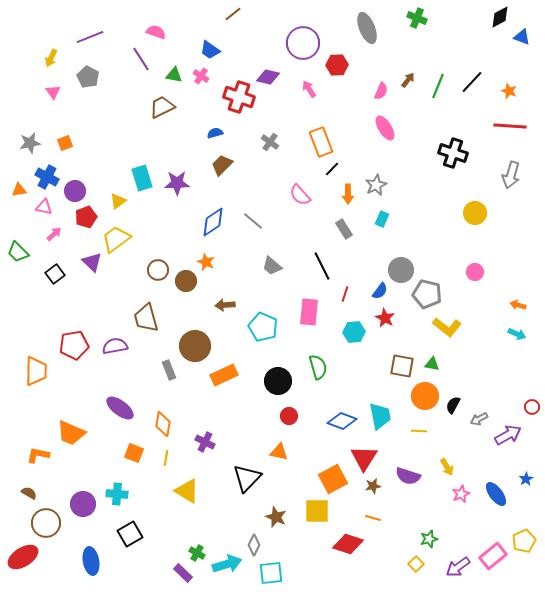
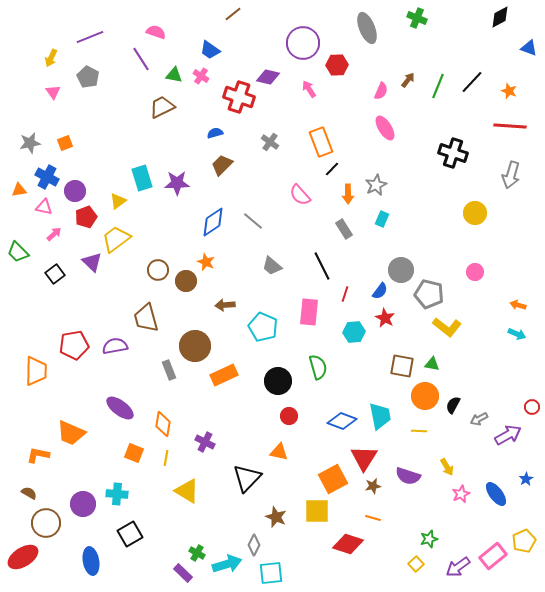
blue triangle at (522, 37): moved 7 px right, 11 px down
gray pentagon at (427, 294): moved 2 px right
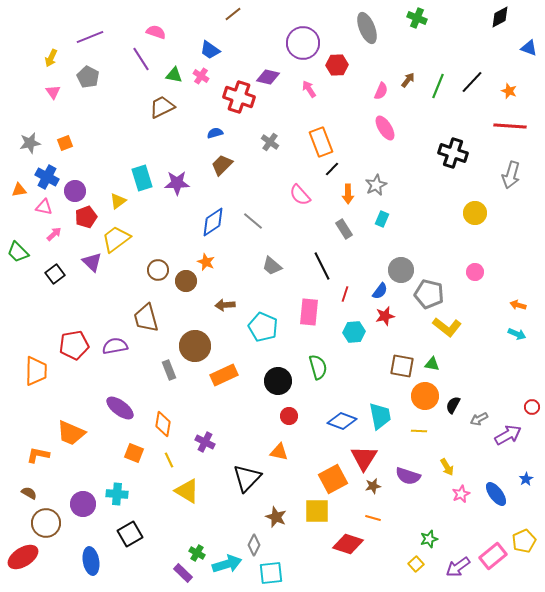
red star at (385, 318): moved 2 px up; rotated 30 degrees clockwise
yellow line at (166, 458): moved 3 px right, 2 px down; rotated 35 degrees counterclockwise
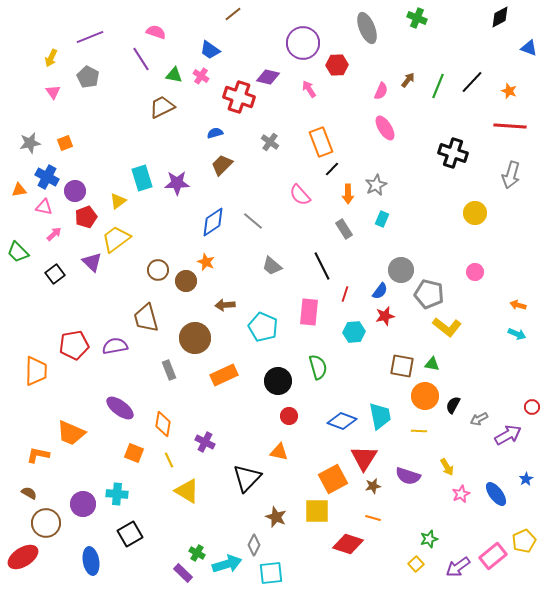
brown circle at (195, 346): moved 8 px up
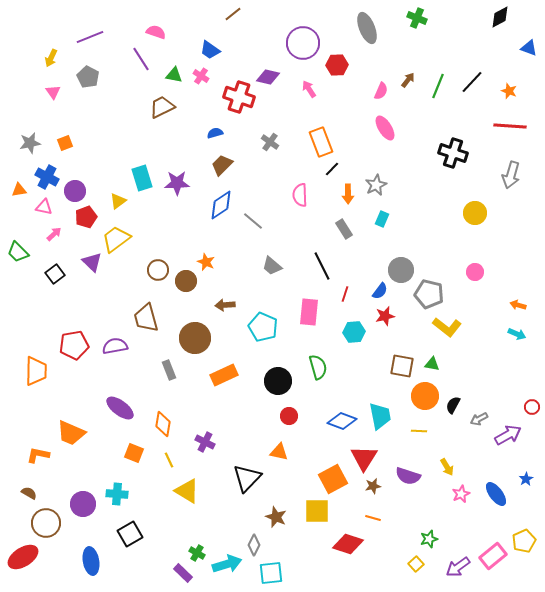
pink semicircle at (300, 195): rotated 40 degrees clockwise
blue diamond at (213, 222): moved 8 px right, 17 px up
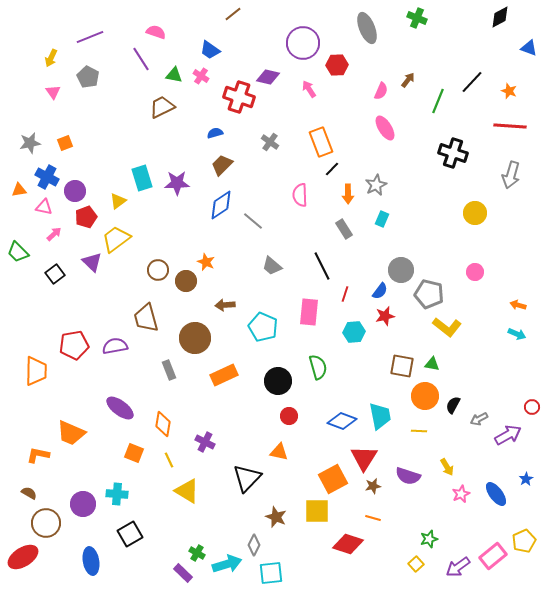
green line at (438, 86): moved 15 px down
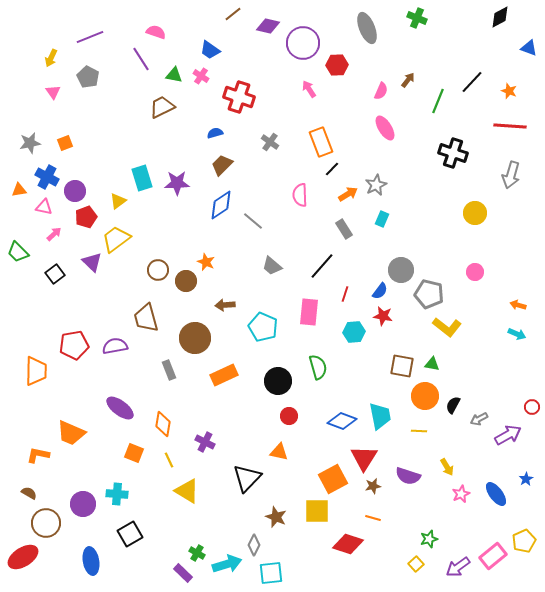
purple diamond at (268, 77): moved 51 px up
orange arrow at (348, 194): rotated 120 degrees counterclockwise
black line at (322, 266): rotated 68 degrees clockwise
red star at (385, 316): moved 2 px left; rotated 24 degrees clockwise
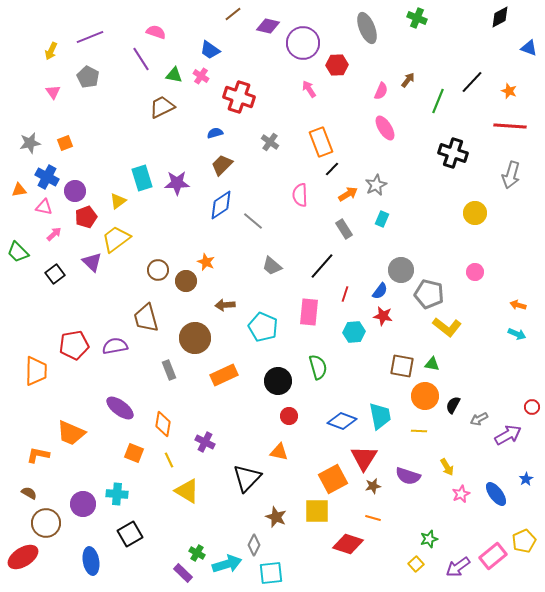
yellow arrow at (51, 58): moved 7 px up
